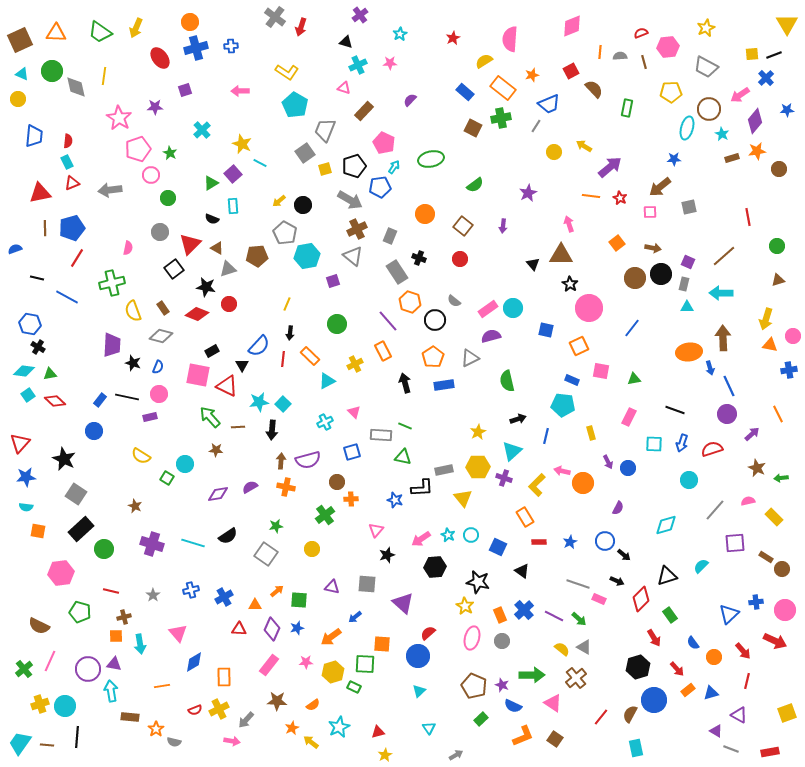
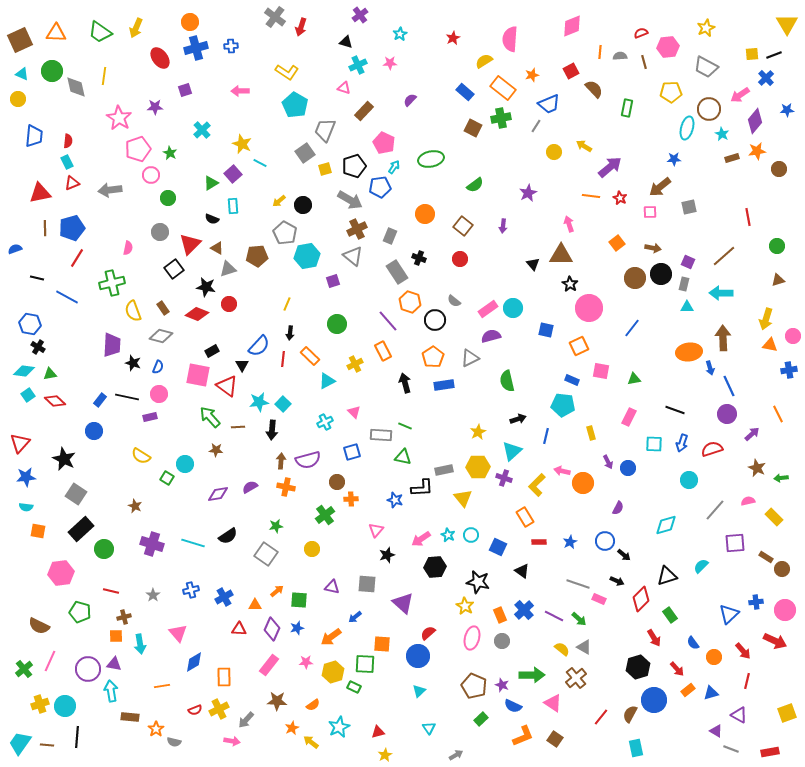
red triangle at (227, 386): rotated 10 degrees clockwise
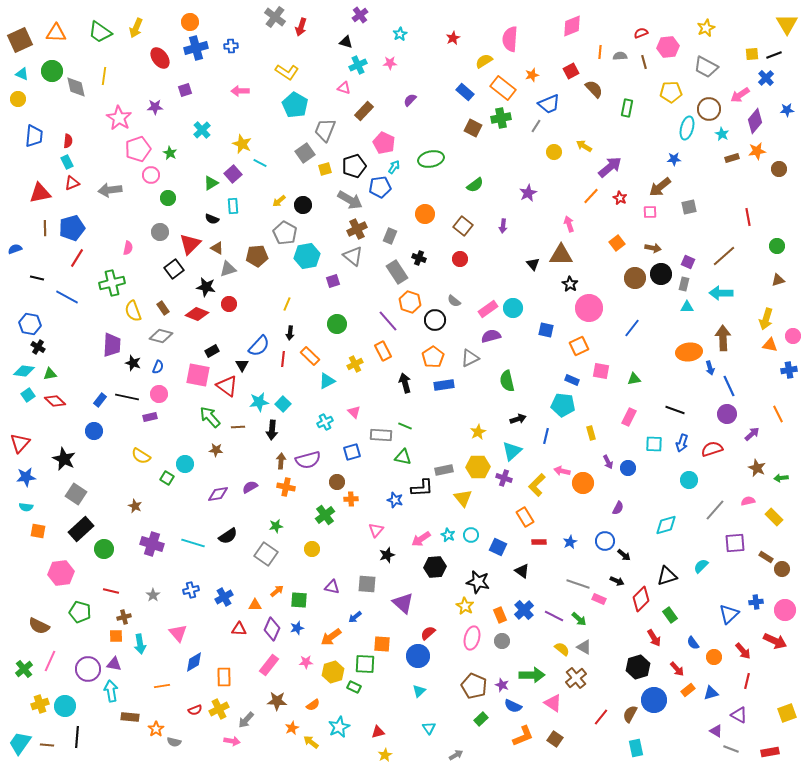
orange line at (591, 196): rotated 54 degrees counterclockwise
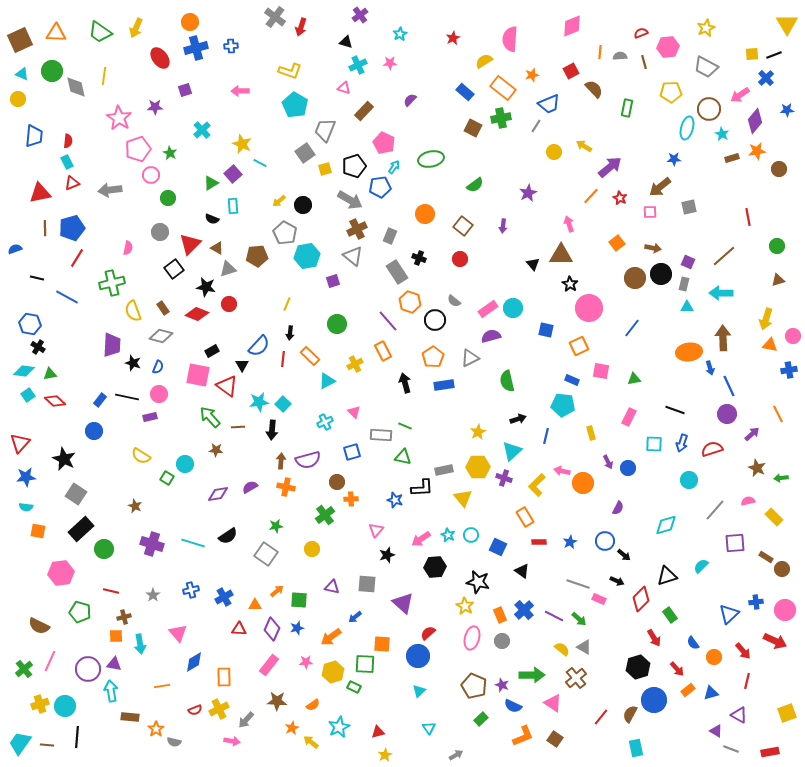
yellow L-shape at (287, 72): moved 3 px right, 1 px up; rotated 15 degrees counterclockwise
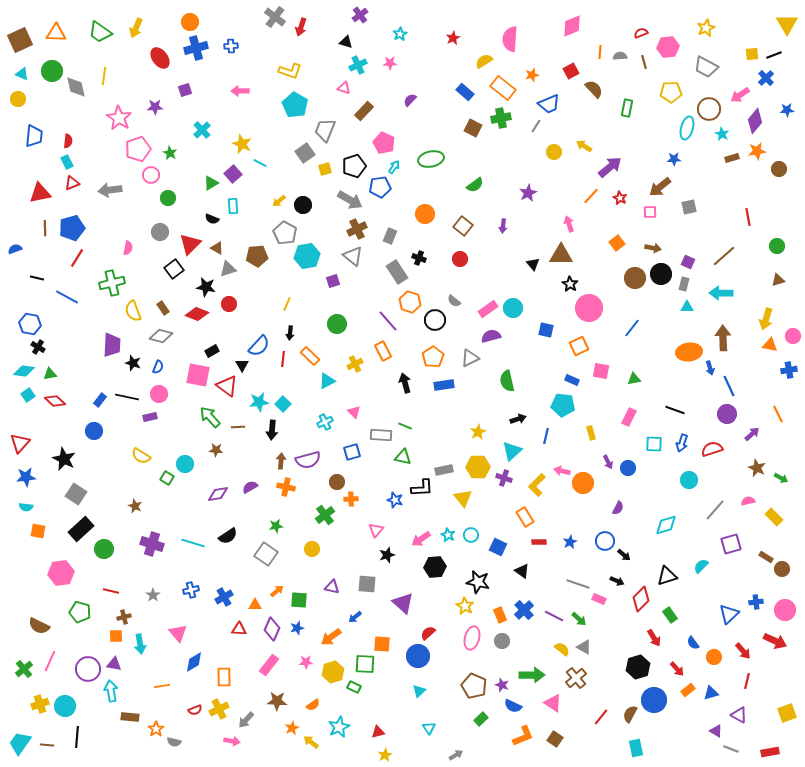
green arrow at (781, 478): rotated 144 degrees counterclockwise
purple square at (735, 543): moved 4 px left, 1 px down; rotated 10 degrees counterclockwise
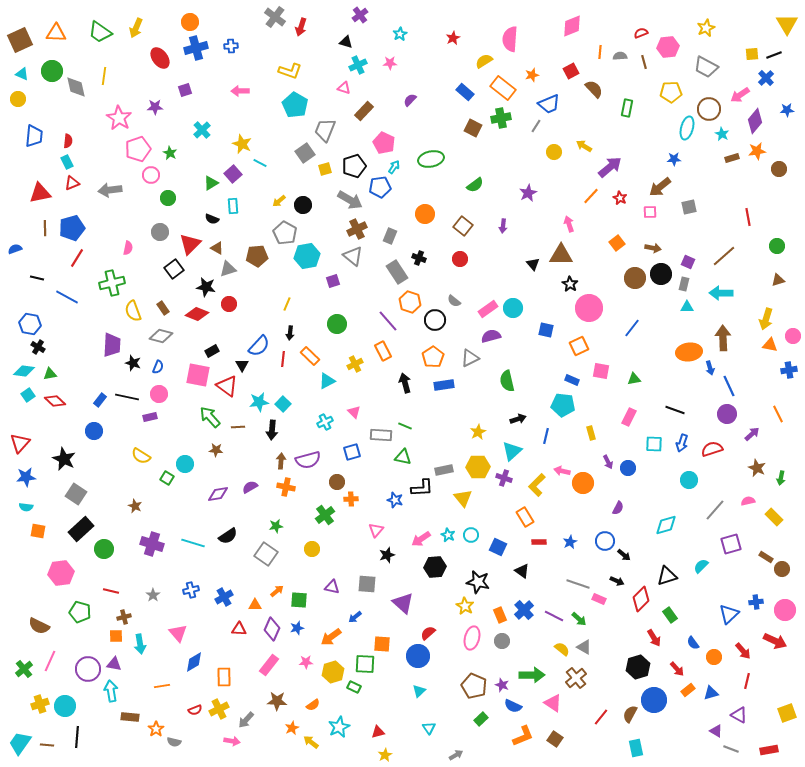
green arrow at (781, 478): rotated 72 degrees clockwise
red rectangle at (770, 752): moved 1 px left, 2 px up
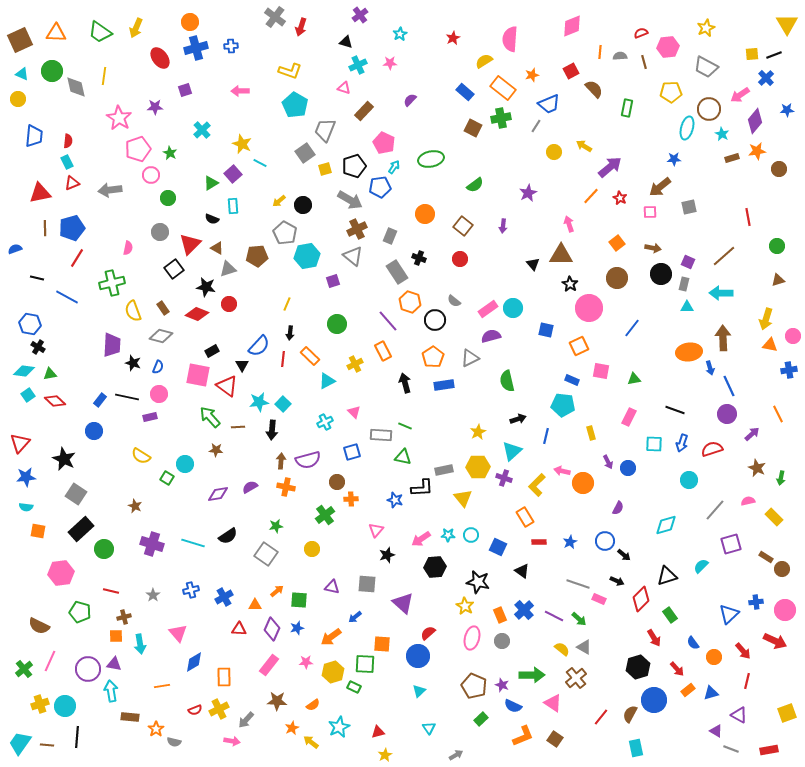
brown circle at (635, 278): moved 18 px left
cyan star at (448, 535): rotated 24 degrees counterclockwise
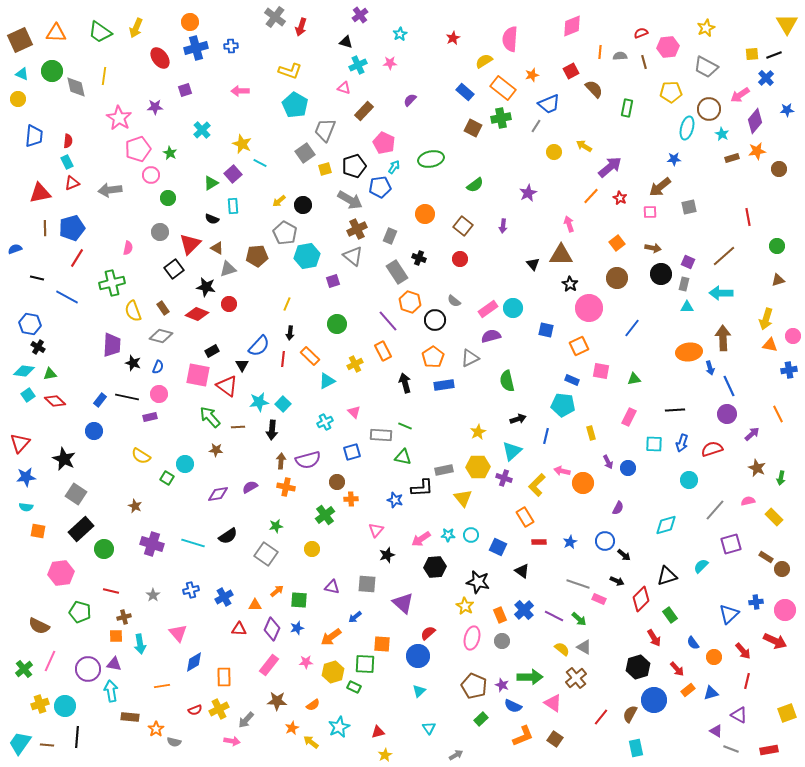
black line at (675, 410): rotated 24 degrees counterclockwise
green arrow at (532, 675): moved 2 px left, 2 px down
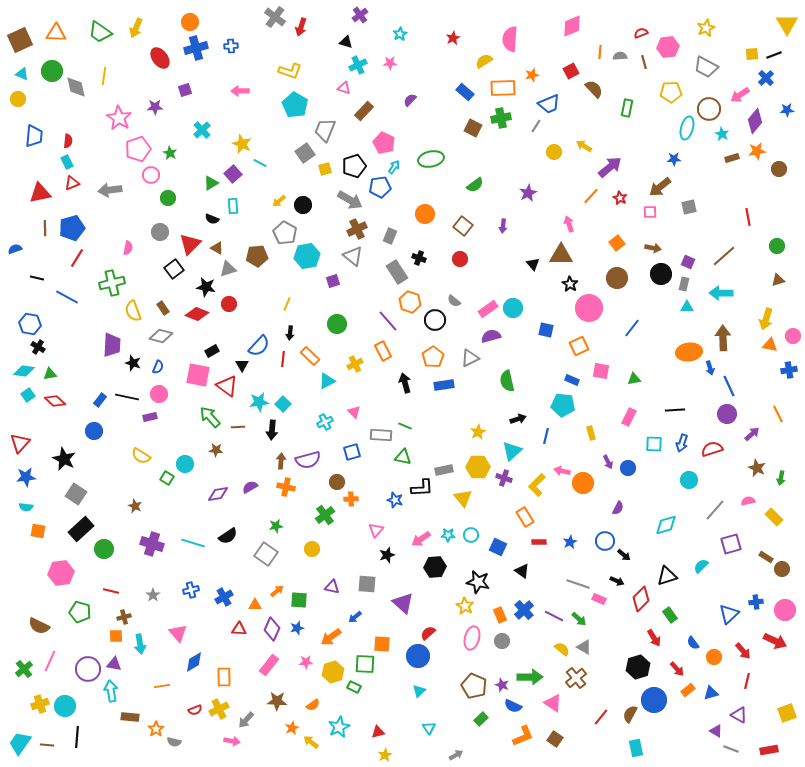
orange rectangle at (503, 88): rotated 40 degrees counterclockwise
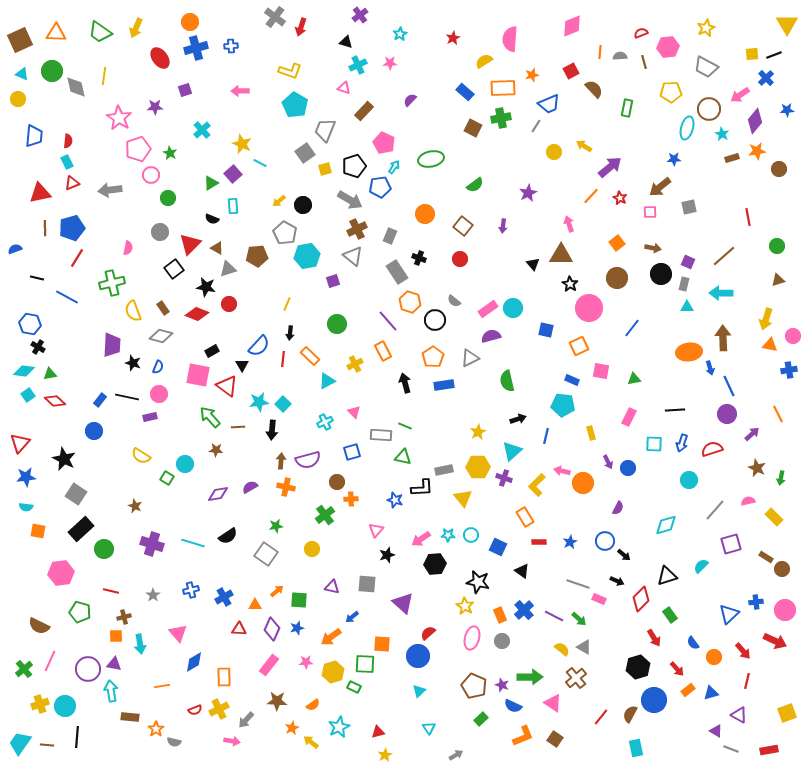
black hexagon at (435, 567): moved 3 px up
blue arrow at (355, 617): moved 3 px left
